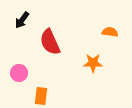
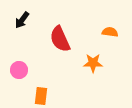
red semicircle: moved 10 px right, 3 px up
pink circle: moved 3 px up
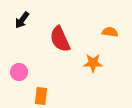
pink circle: moved 2 px down
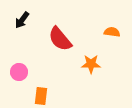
orange semicircle: moved 2 px right
red semicircle: rotated 16 degrees counterclockwise
orange star: moved 2 px left, 1 px down
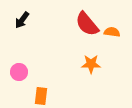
red semicircle: moved 27 px right, 15 px up
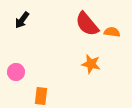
orange star: rotated 12 degrees clockwise
pink circle: moved 3 px left
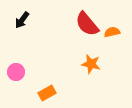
orange semicircle: rotated 21 degrees counterclockwise
orange rectangle: moved 6 px right, 3 px up; rotated 54 degrees clockwise
